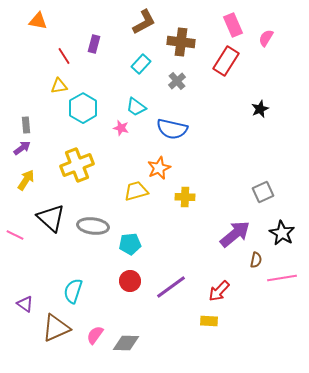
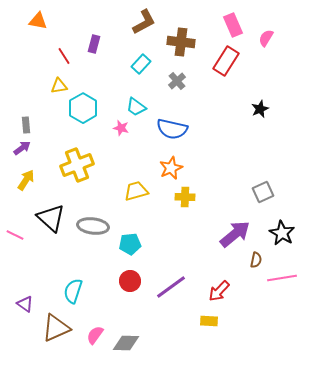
orange star at (159, 168): moved 12 px right
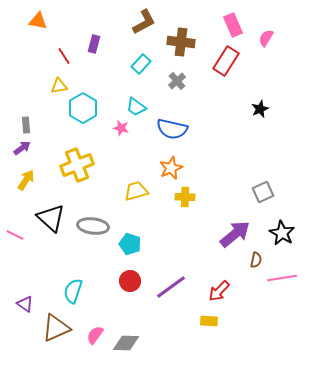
cyan pentagon at (130, 244): rotated 25 degrees clockwise
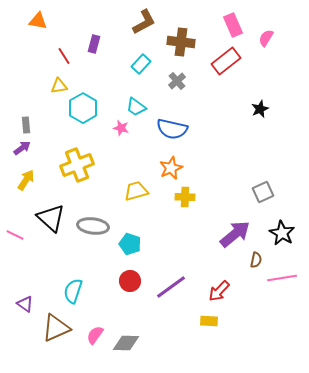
red rectangle at (226, 61): rotated 20 degrees clockwise
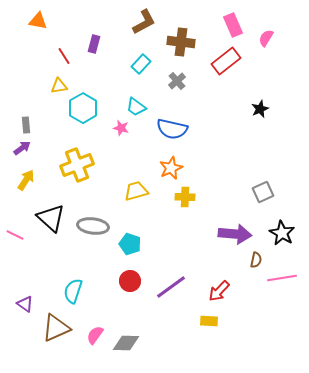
purple arrow at (235, 234): rotated 44 degrees clockwise
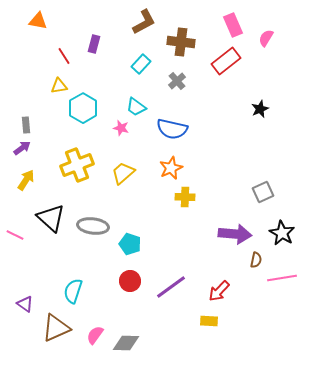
yellow trapezoid at (136, 191): moved 13 px left, 18 px up; rotated 25 degrees counterclockwise
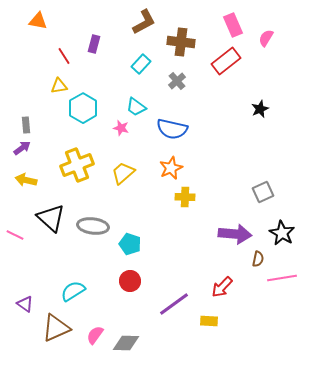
yellow arrow at (26, 180): rotated 110 degrees counterclockwise
brown semicircle at (256, 260): moved 2 px right, 1 px up
purple line at (171, 287): moved 3 px right, 17 px down
cyan semicircle at (73, 291): rotated 40 degrees clockwise
red arrow at (219, 291): moved 3 px right, 4 px up
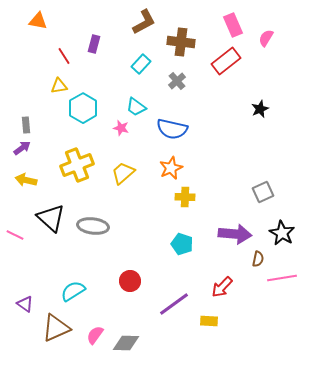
cyan pentagon at (130, 244): moved 52 px right
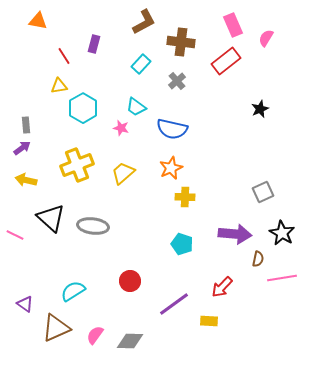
gray diamond at (126, 343): moved 4 px right, 2 px up
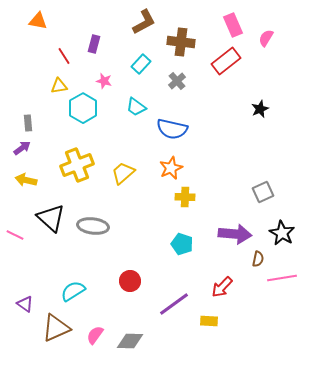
gray rectangle at (26, 125): moved 2 px right, 2 px up
pink star at (121, 128): moved 17 px left, 47 px up
